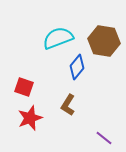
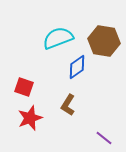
blue diamond: rotated 15 degrees clockwise
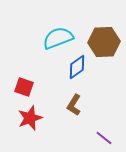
brown hexagon: moved 1 px down; rotated 12 degrees counterclockwise
brown L-shape: moved 6 px right
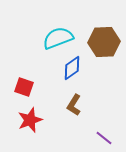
blue diamond: moved 5 px left, 1 px down
red star: moved 2 px down
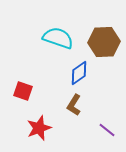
cyan semicircle: rotated 40 degrees clockwise
blue diamond: moved 7 px right, 5 px down
red square: moved 1 px left, 4 px down
red star: moved 9 px right, 8 px down
purple line: moved 3 px right, 8 px up
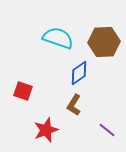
red star: moved 7 px right, 2 px down
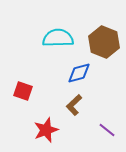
cyan semicircle: rotated 20 degrees counterclockwise
brown hexagon: rotated 24 degrees clockwise
blue diamond: rotated 20 degrees clockwise
brown L-shape: rotated 15 degrees clockwise
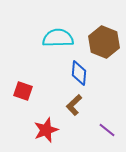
blue diamond: rotated 70 degrees counterclockwise
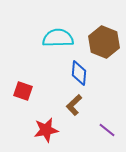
red star: rotated 10 degrees clockwise
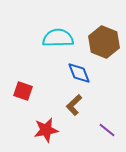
blue diamond: rotated 25 degrees counterclockwise
